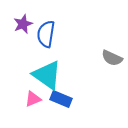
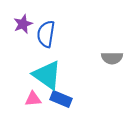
gray semicircle: rotated 25 degrees counterclockwise
pink triangle: rotated 18 degrees clockwise
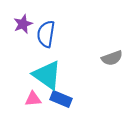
gray semicircle: rotated 20 degrees counterclockwise
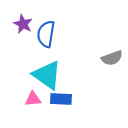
purple star: rotated 24 degrees counterclockwise
blue rectangle: rotated 20 degrees counterclockwise
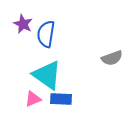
pink triangle: rotated 18 degrees counterclockwise
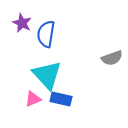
purple star: moved 1 px left, 1 px up
cyan triangle: rotated 12 degrees clockwise
blue rectangle: rotated 10 degrees clockwise
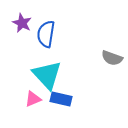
gray semicircle: rotated 40 degrees clockwise
